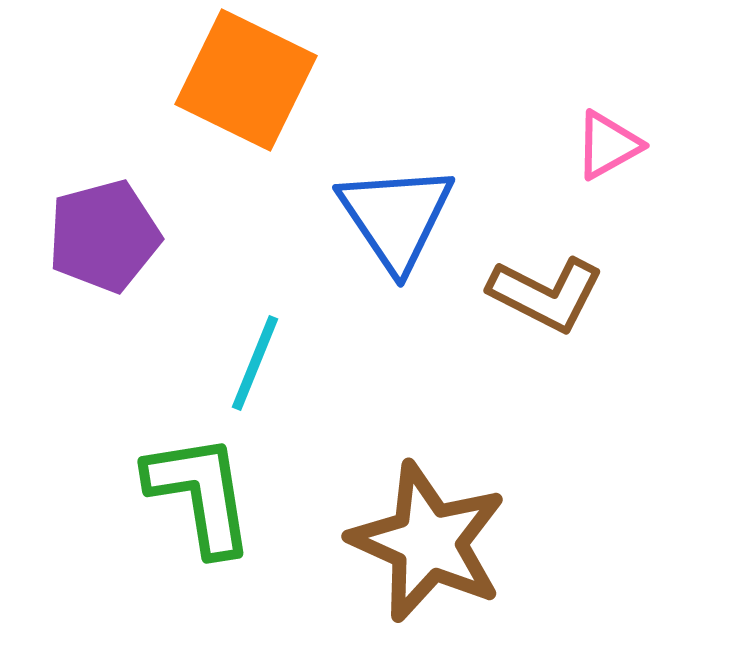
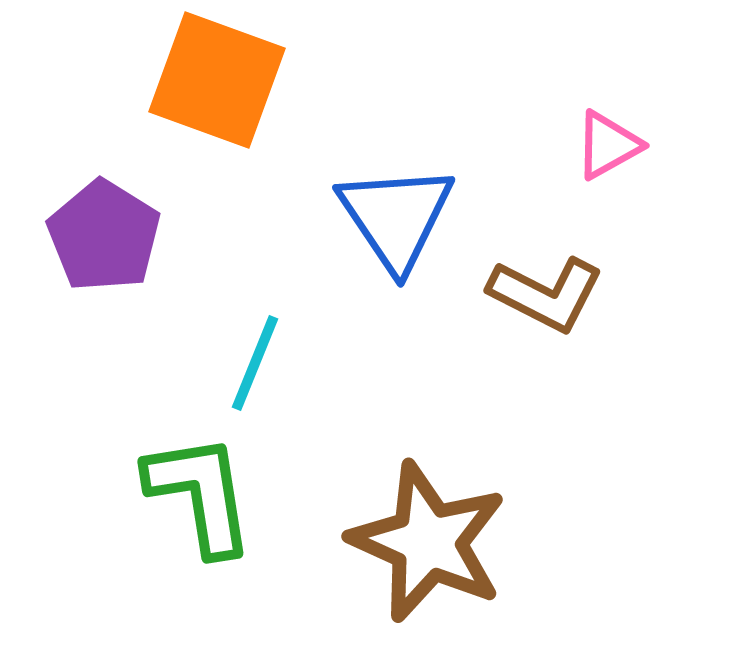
orange square: moved 29 px left; rotated 6 degrees counterclockwise
purple pentagon: rotated 25 degrees counterclockwise
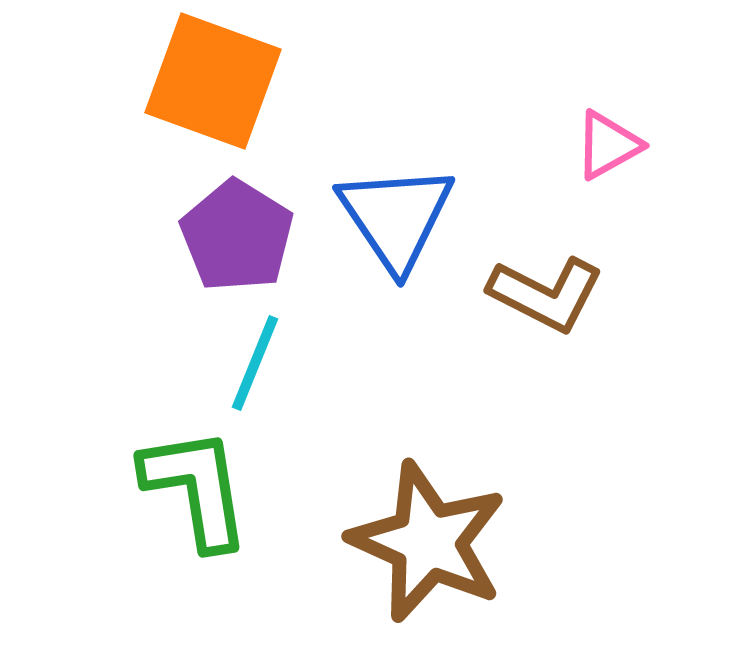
orange square: moved 4 px left, 1 px down
purple pentagon: moved 133 px right
green L-shape: moved 4 px left, 6 px up
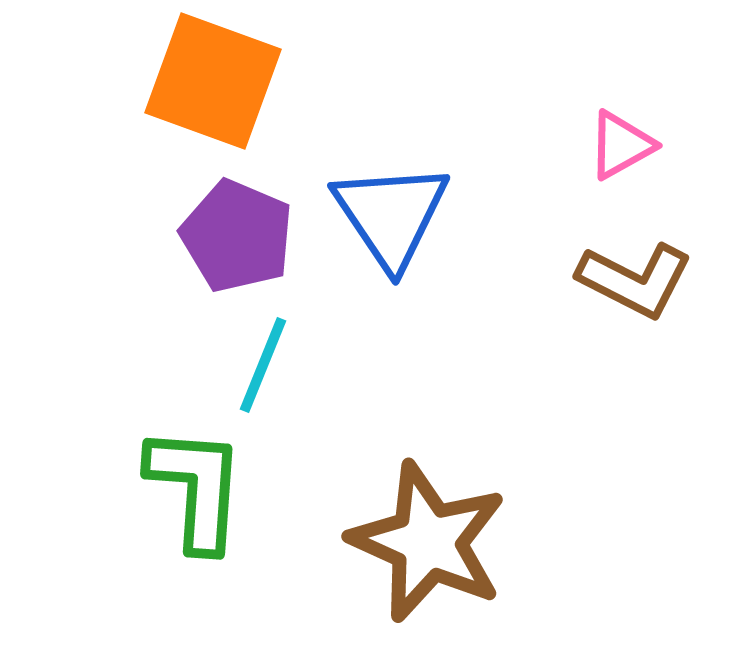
pink triangle: moved 13 px right
blue triangle: moved 5 px left, 2 px up
purple pentagon: rotated 9 degrees counterclockwise
brown L-shape: moved 89 px right, 14 px up
cyan line: moved 8 px right, 2 px down
green L-shape: rotated 13 degrees clockwise
